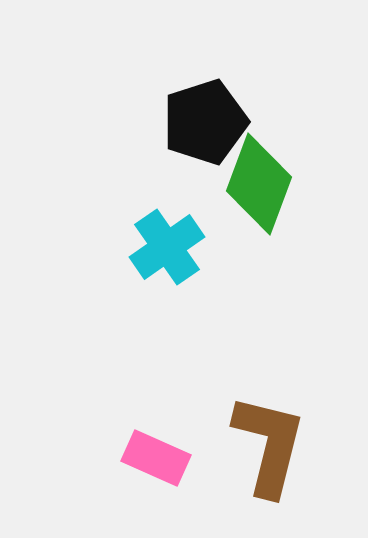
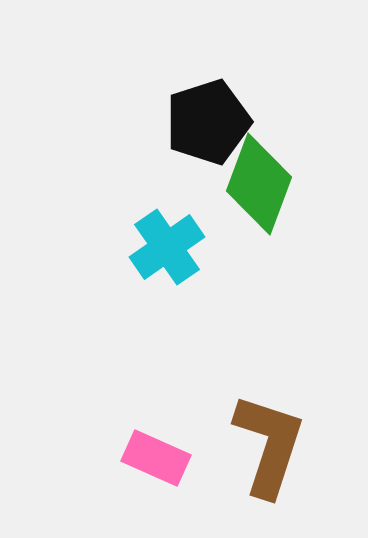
black pentagon: moved 3 px right
brown L-shape: rotated 4 degrees clockwise
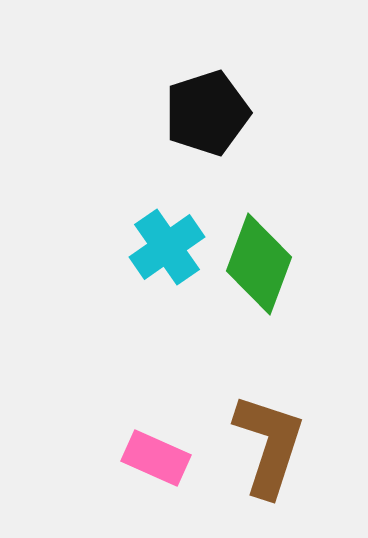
black pentagon: moved 1 px left, 9 px up
green diamond: moved 80 px down
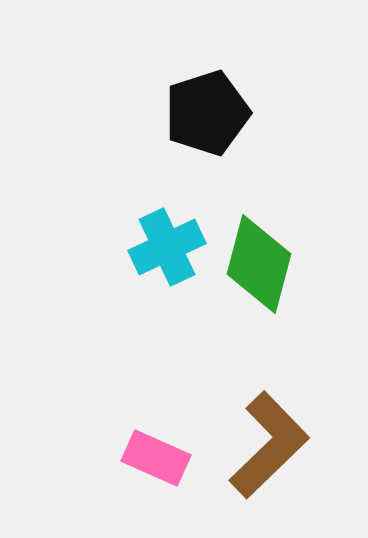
cyan cross: rotated 10 degrees clockwise
green diamond: rotated 6 degrees counterclockwise
brown L-shape: rotated 28 degrees clockwise
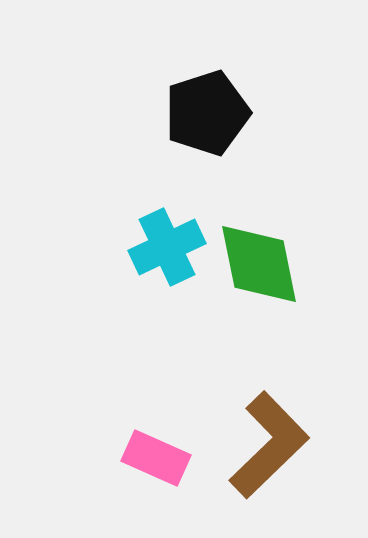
green diamond: rotated 26 degrees counterclockwise
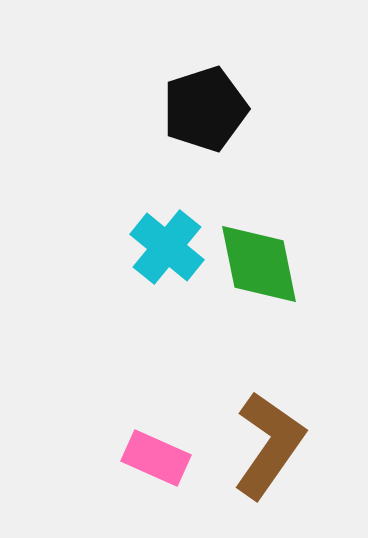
black pentagon: moved 2 px left, 4 px up
cyan cross: rotated 26 degrees counterclockwise
brown L-shape: rotated 11 degrees counterclockwise
